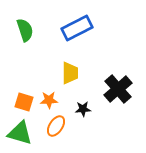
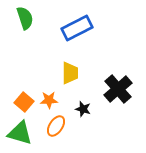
green semicircle: moved 12 px up
orange square: rotated 24 degrees clockwise
black star: rotated 21 degrees clockwise
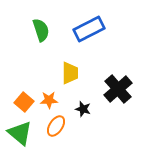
green semicircle: moved 16 px right, 12 px down
blue rectangle: moved 12 px right, 1 px down
green triangle: rotated 24 degrees clockwise
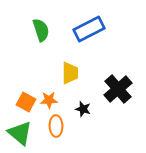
orange square: moved 2 px right; rotated 12 degrees counterclockwise
orange ellipse: rotated 35 degrees counterclockwise
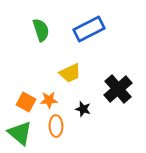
yellow trapezoid: rotated 65 degrees clockwise
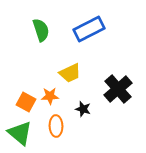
orange star: moved 1 px right, 4 px up
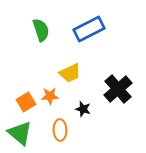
orange square: rotated 30 degrees clockwise
orange ellipse: moved 4 px right, 4 px down
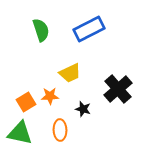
green triangle: rotated 28 degrees counterclockwise
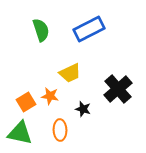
orange star: rotated 12 degrees clockwise
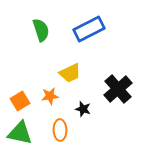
orange star: rotated 18 degrees counterclockwise
orange square: moved 6 px left, 1 px up
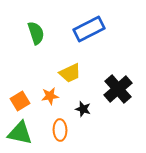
green semicircle: moved 5 px left, 3 px down
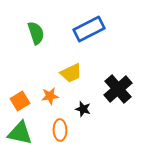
yellow trapezoid: moved 1 px right
